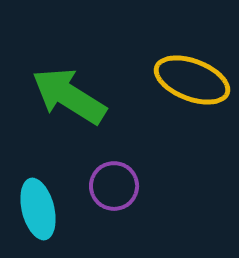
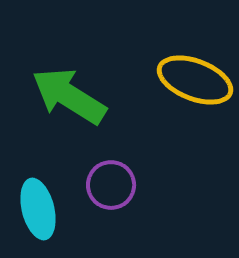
yellow ellipse: moved 3 px right
purple circle: moved 3 px left, 1 px up
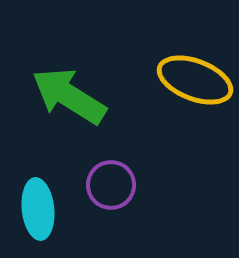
cyan ellipse: rotated 8 degrees clockwise
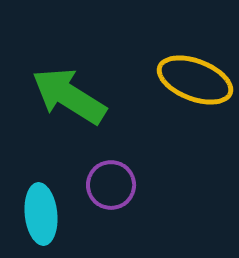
cyan ellipse: moved 3 px right, 5 px down
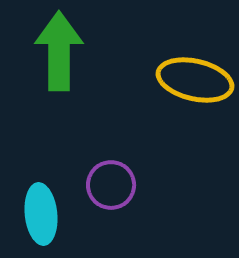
yellow ellipse: rotated 8 degrees counterclockwise
green arrow: moved 10 px left, 45 px up; rotated 58 degrees clockwise
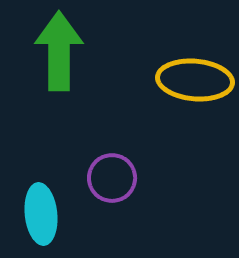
yellow ellipse: rotated 8 degrees counterclockwise
purple circle: moved 1 px right, 7 px up
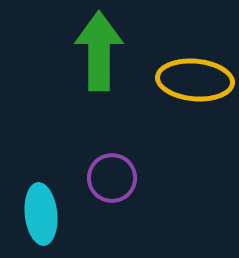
green arrow: moved 40 px right
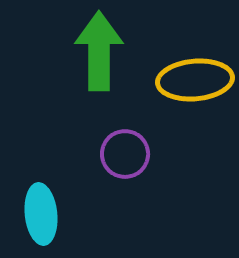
yellow ellipse: rotated 10 degrees counterclockwise
purple circle: moved 13 px right, 24 px up
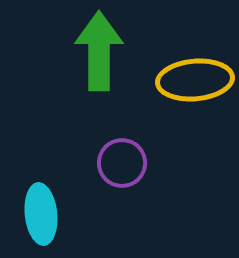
purple circle: moved 3 px left, 9 px down
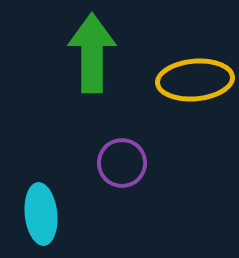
green arrow: moved 7 px left, 2 px down
